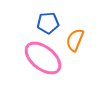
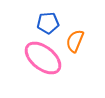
orange semicircle: moved 1 px down
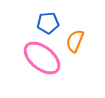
pink ellipse: moved 1 px left
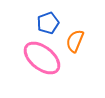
blue pentagon: rotated 15 degrees counterclockwise
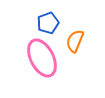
pink ellipse: rotated 24 degrees clockwise
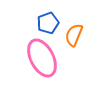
orange semicircle: moved 1 px left, 6 px up
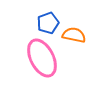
orange semicircle: rotated 80 degrees clockwise
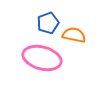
pink ellipse: rotated 48 degrees counterclockwise
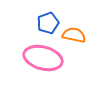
pink ellipse: moved 1 px right
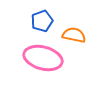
blue pentagon: moved 6 px left, 2 px up
